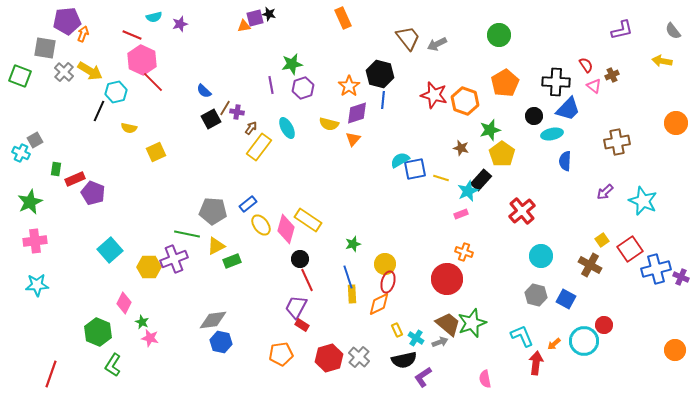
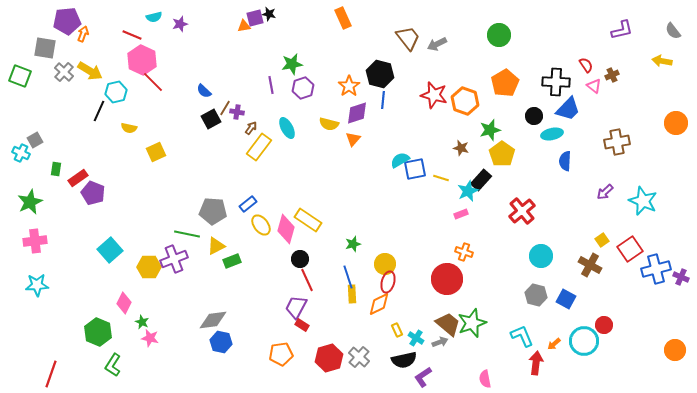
red rectangle at (75, 179): moved 3 px right, 1 px up; rotated 12 degrees counterclockwise
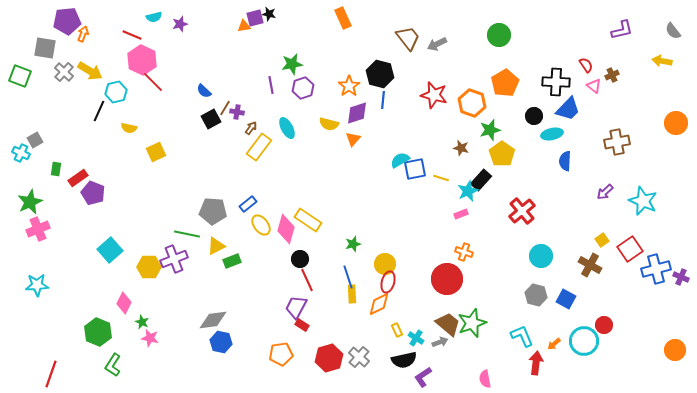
orange hexagon at (465, 101): moved 7 px right, 2 px down
pink cross at (35, 241): moved 3 px right, 12 px up; rotated 15 degrees counterclockwise
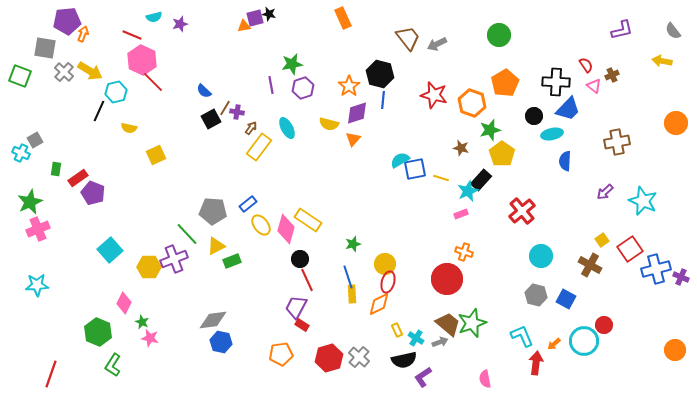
yellow square at (156, 152): moved 3 px down
green line at (187, 234): rotated 35 degrees clockwise
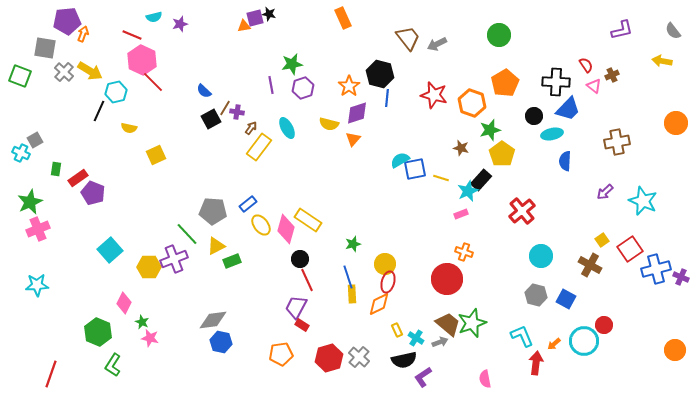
blue line at (383, 100): moved 4 px right, 2 px up
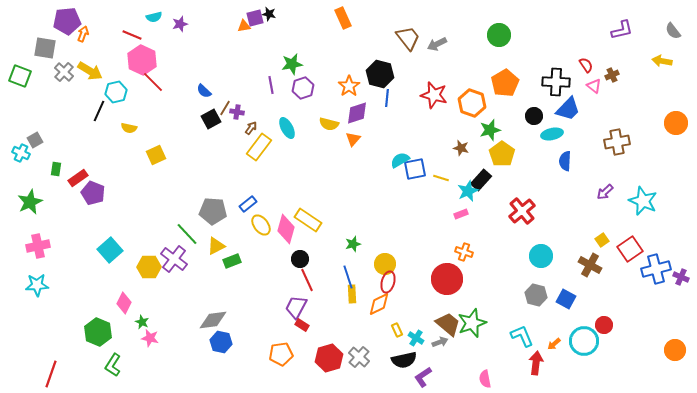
pink cross at (38, 229): moved 17 px down; rotated 10 degrees clockwise
purple cross at (174, 259): rotated 32 degrees counterclockwise
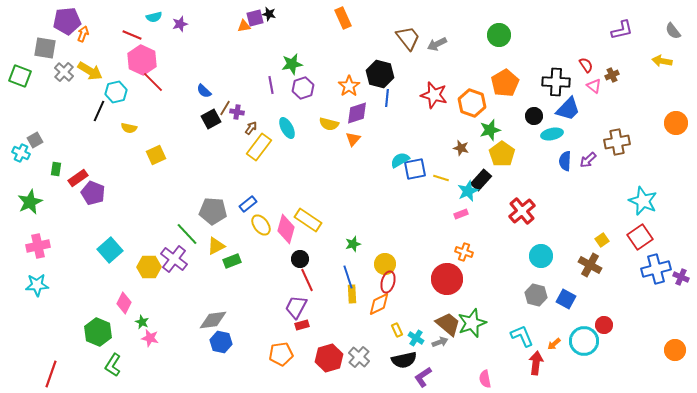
purple arrow at (605, 192): moved 17 px left, 32 px up
red square at (630, 249): moved 10 px right, 12 px up
red rectangle at (302, 325): rotated 48 degrees counterclockwise
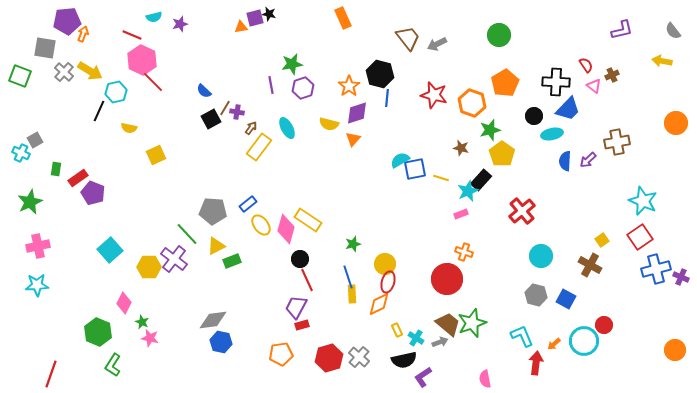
orange triangle at (244, 26): moved 3 px left, 1 px down
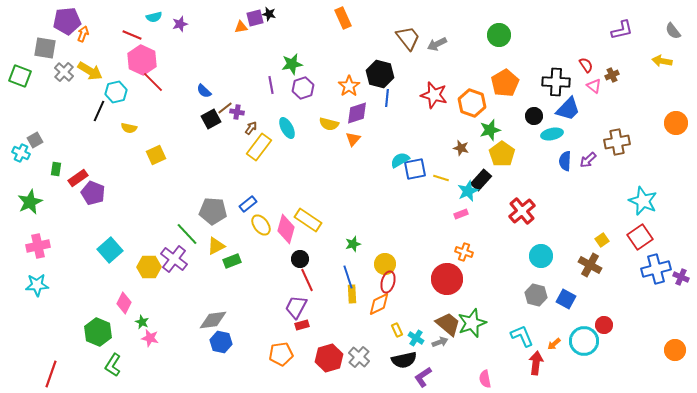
brown line at (225, 108): rotated 21 degrees clockwise
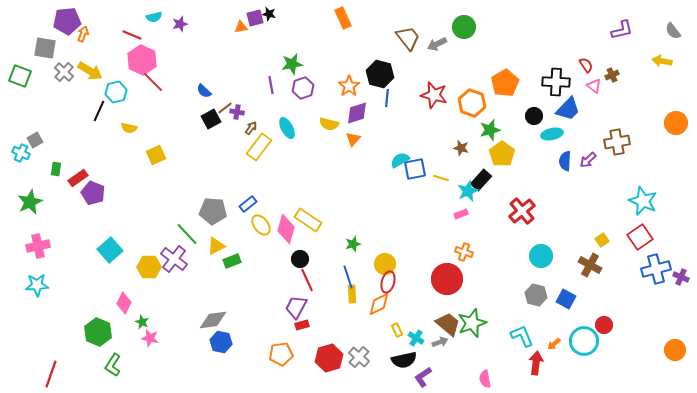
green circle at (499, 35): moved 35 px left, 8 px up
